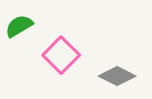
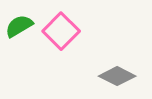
pink square: moved 24 px up
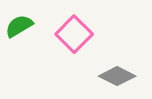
pink square: moved 13 px right, 3 px down
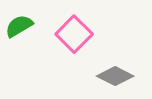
gray diamond: moved 2 px left
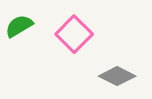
gray diamond: moved 2 px right
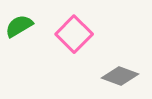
gray diamond: moved 3 px right; rotated 6 degrees counterclockwise
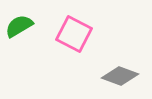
pink square: rotated 18 degrees counterclockwise
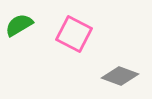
green semicircle: moved 1 px up
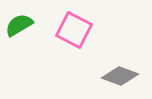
pink square: moved 4 px up
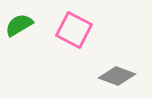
gray diamond: moved 3 px left
